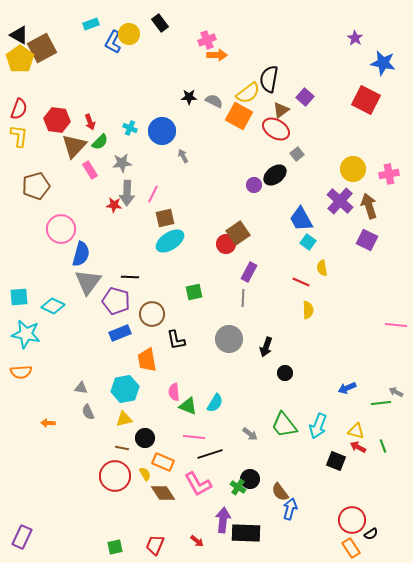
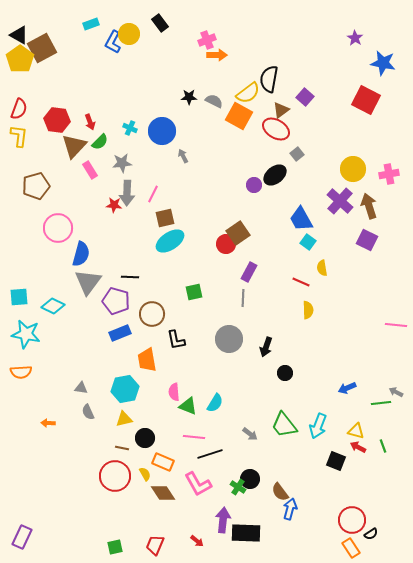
pink circle at (61, 229): moved 3 px left, 1 px up
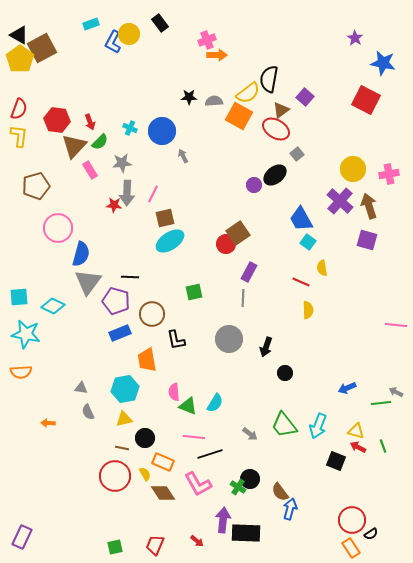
gray semicircle at (214, 101): rotated 30 degrees counterclockwise
purple square at (367, 240): rotated 10 degrees counterclockwise
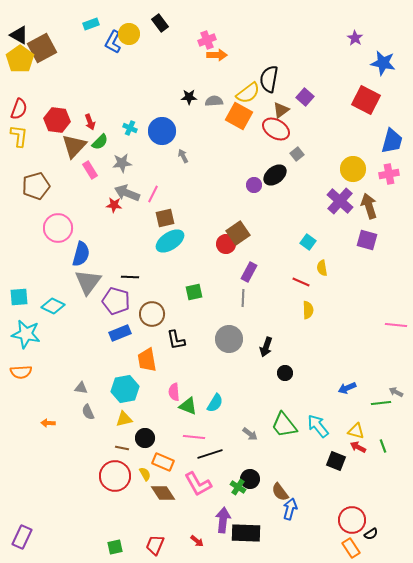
gray arrow at (127, 193): rotated 110 degrees clockwise
blue trapezoid at (301, 219): moved 91 px right, 78 px up; rotated 136 degrees counterclockwise
cyan arrow at (318, 426): rotated 120 degrees clockwise
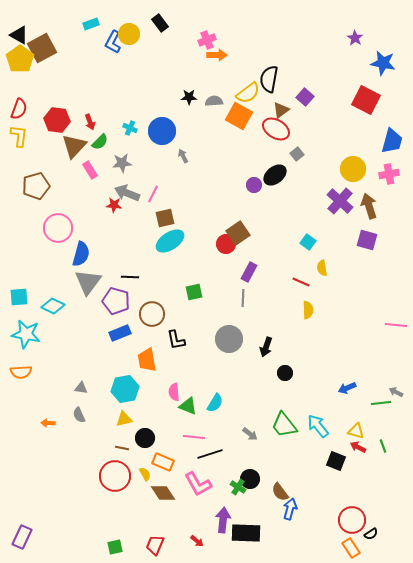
gray semicircle at (88, 412): moved 9 px left, 3 px down
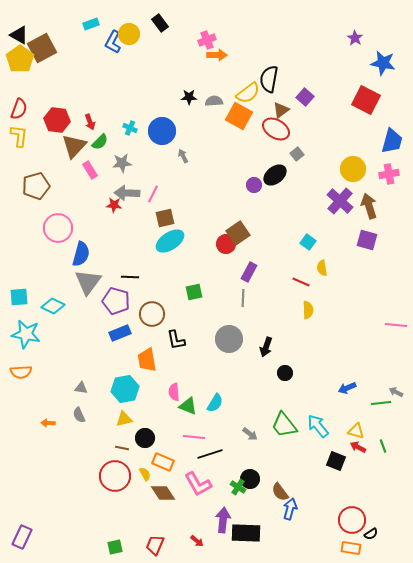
gray arrow at (127, 193): rotated 20 degrees counterclockwise
orange rectangle at (351, 548): rotated 48 degrees counterclockwise
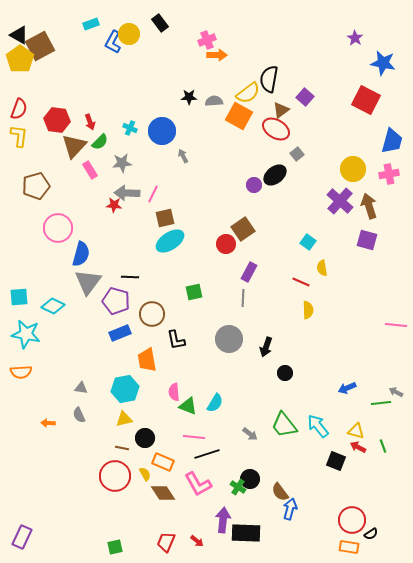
brown square at (42, 48): moved 2 px left, 2 px up
brown square at (238, 233): moved 5 px right, 4 px up
black line at (210, 454): moved 3 px left
red trapezoid at (155, 545): moved 11 px right, 3 px up
orange rectangle at (351, 548): moved 2 px left, 1 px up
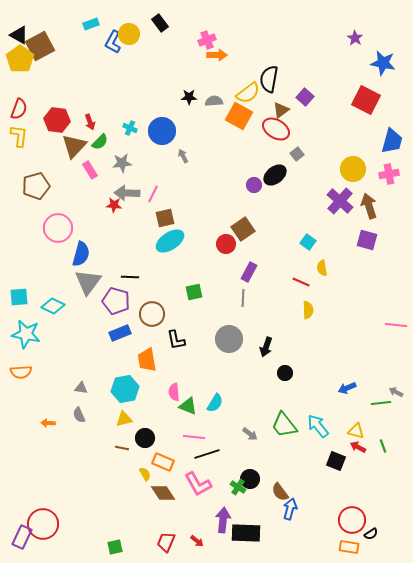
red circle at (115, 476): moved 72 px left, 48 px down
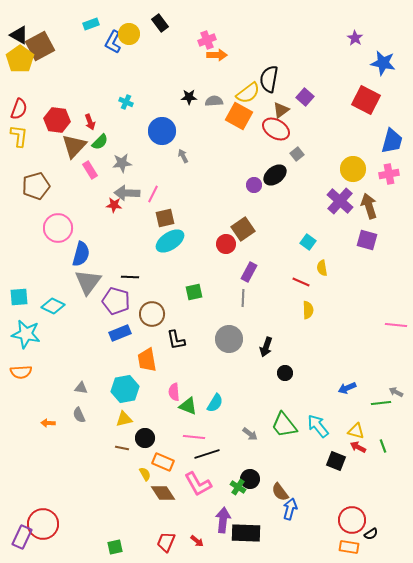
cyan cross at (130, 128): moved 4 px left, 26 px up
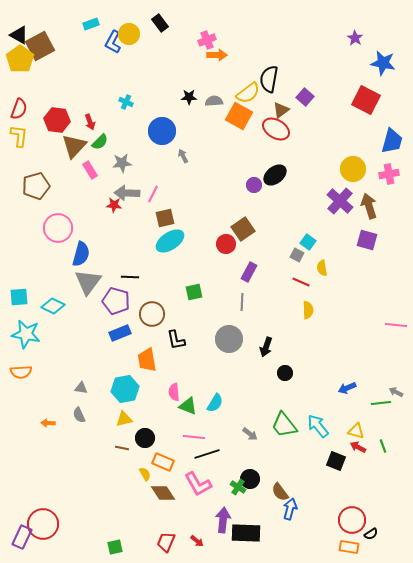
gray square at (297, 154): moved 101 px down; rotated 24 degrees counterclockwise
gray line at (243, 298): moved 1 px left, 4 px down
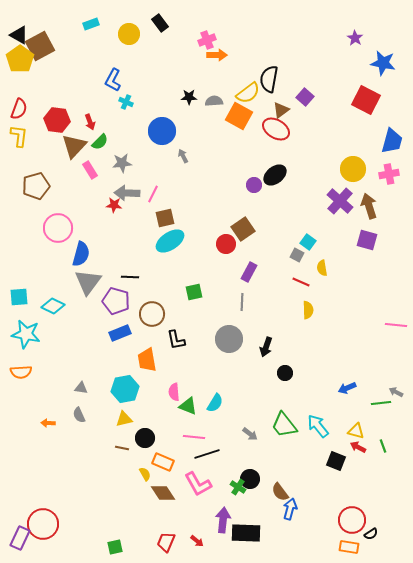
blue L-shape at (113, 42): moved 38 px down
purple rectangle at (22, 537): moved 2 px left, 1 px down
